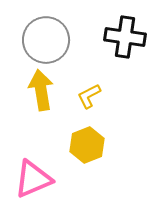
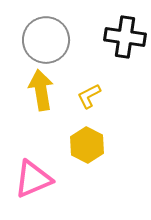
yellow hexagon: rotated 12 degrees counterclockwise
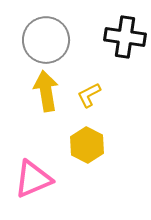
yellow arrow: moved 5 px right, 1 px down
yellow L-shape: moved 1 px up
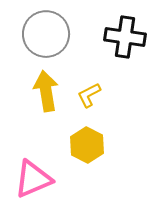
gray circle: moved 6 px up
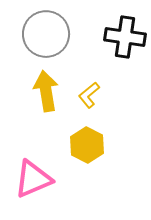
yellow L-shape: rotated 12 degrees counterclockwise
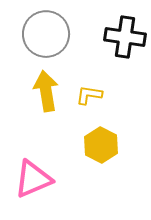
yellow L-shape: rotated 48 degrees clockwise
yellow hexagon: moved 14 px right
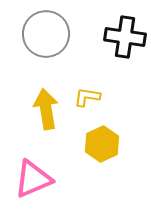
yellow arrow: moved 18 px down
yellow L-shape: moved 2 px left, 2 px down
yellow hexagon: moved 1 px right, 1 px up; rotated 8 degrees clockwise
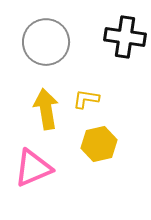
gray circle: moved 8 px down
yellow L-shape: moved 1 px left, 2 px down
yellow hexagon: moved 3 px left; rotated 12 degrees clockwise
pink triangle: moved 11 px up
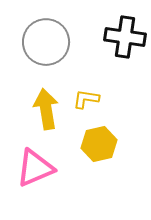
pink triangle: moved 2 px right
